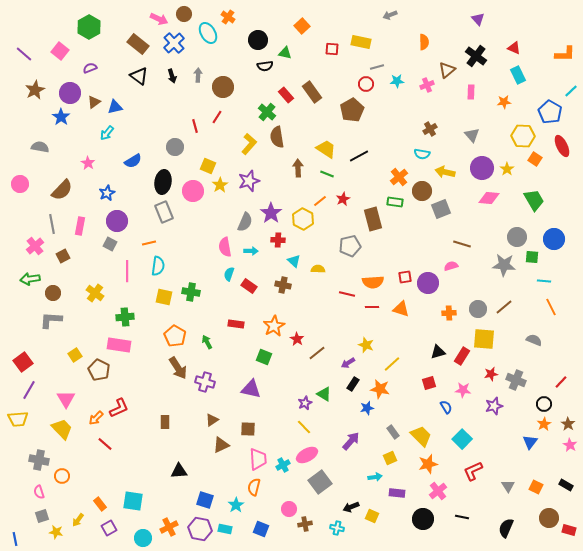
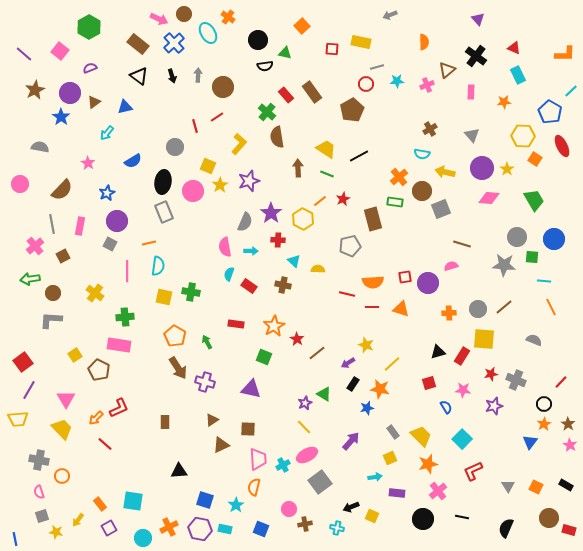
blue triangle at (115, 107): moved 10 px right
red line at (217, 117): rotated 24 degrees clockwise
yellow L-shape at (249, 144): moved 10 px left
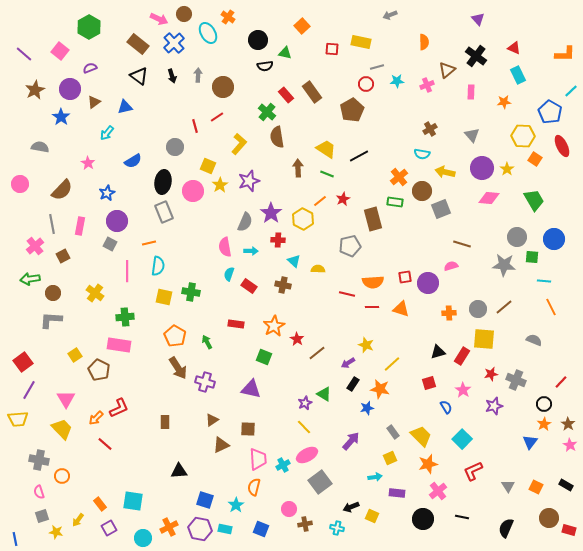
purple circle at (70, 93): moved 4 px up
pink star at (463, 390): rotated 28 degrees clockwise
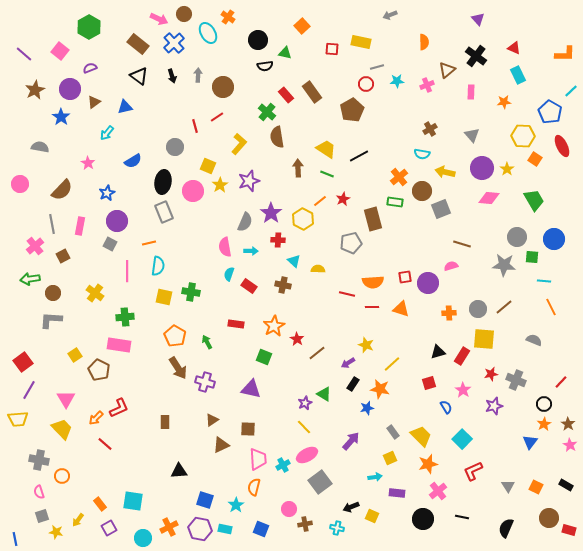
gray pentagon at (350, 246): moved 1 px right, 3 px up
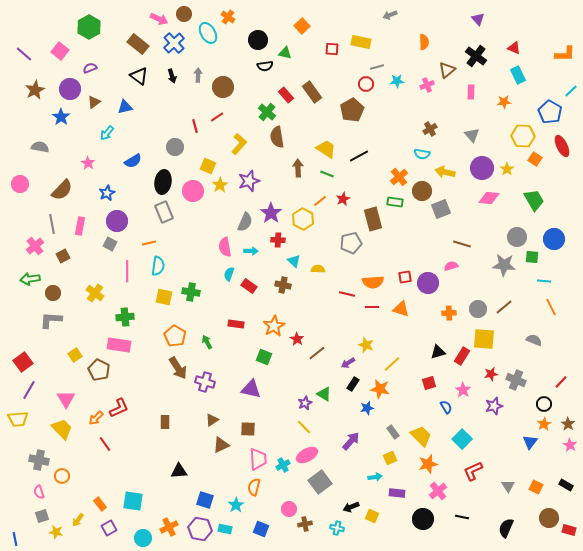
red line at (105, 444): rotated 14 degrees clockwise
